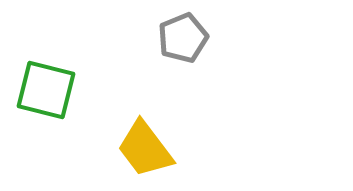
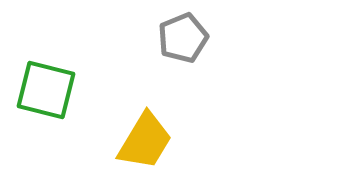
yellow trapezoid: moved 8 px up; rotated 112 degrees counterclockwise
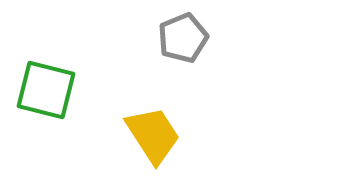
yellow trapezoid: moved 8 px right, 6 px up; rotated 64 degrees counterclockwise
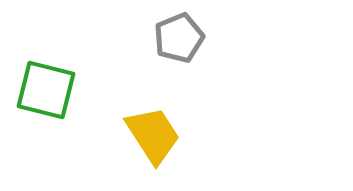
gray pentagon: moved 4 px left
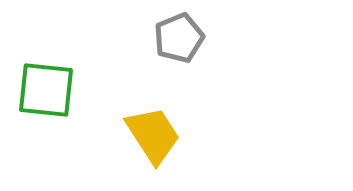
green square: rotated 8 degrees counterclockwise
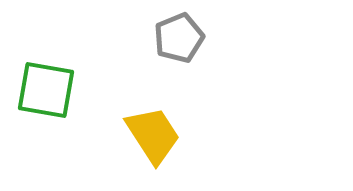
green square: rotated 4 degrees clockwise
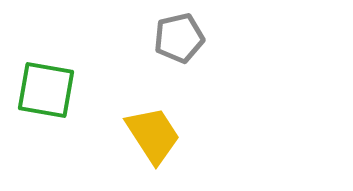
gray pentagon: rotated 9 degrees clockwise
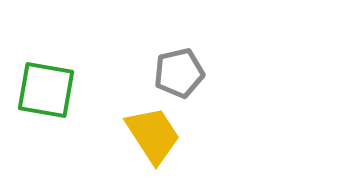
gray pentagon: moved 35 px down
